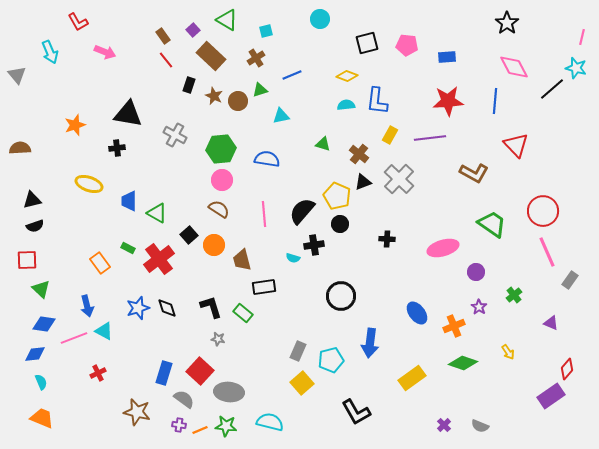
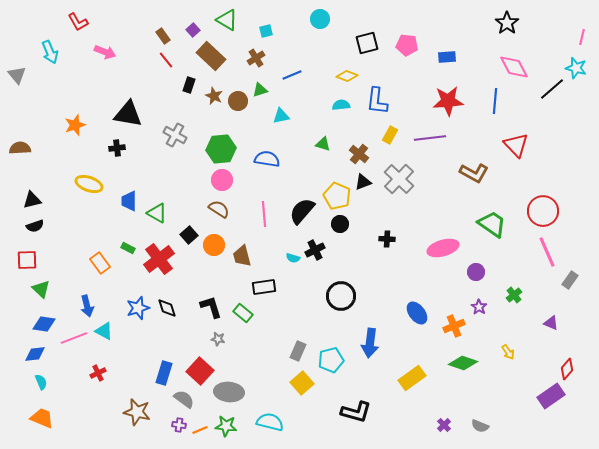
cyan semicircle at (346, 105): moved 5 px left
black cross at (314, 245): moved 1 px right, 5 px down; rotated 18 degrees counterclockwise
brown trapezoid at (242, 260): moved 4 px up
black L-shape at (356, 412): rotated 44 degrees counterclockwise
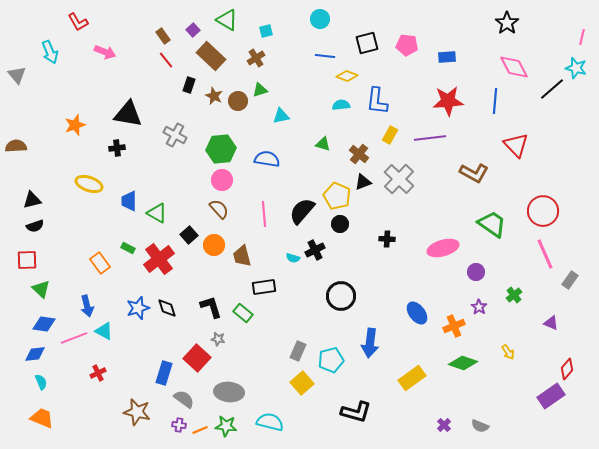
blue line at (292, 75): moved 33 px right, 19 px up; rotated 30 degrees clockwise
brown semicircle at (20, 148): moved 4 px left, 2 px up
brown semicircle at (219, 209): rotated 15 degrees clockwise
pink line at (547, 252): moved 2 px left, 2 px down
red square at (200, 371): moved 3 px left, 13 px up
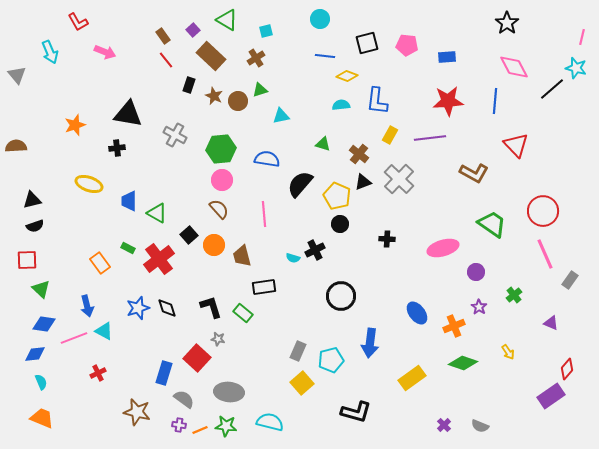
black semicircle at (302, 211): moved 2 px left, 27 px up
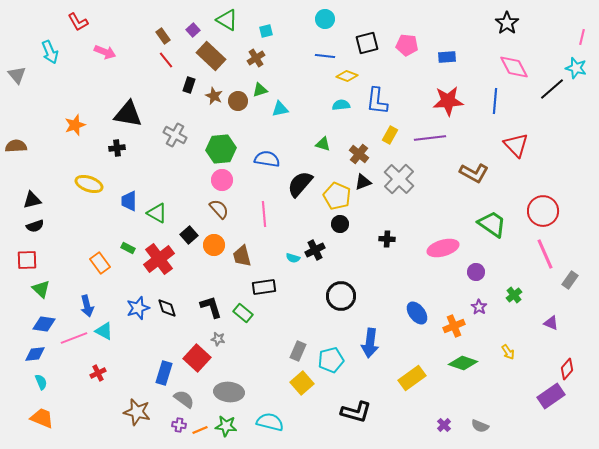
cyan circle at (320, 19): moved 5 px right
cyan triangle at (281, 116): moved 1 px left, 7 px up
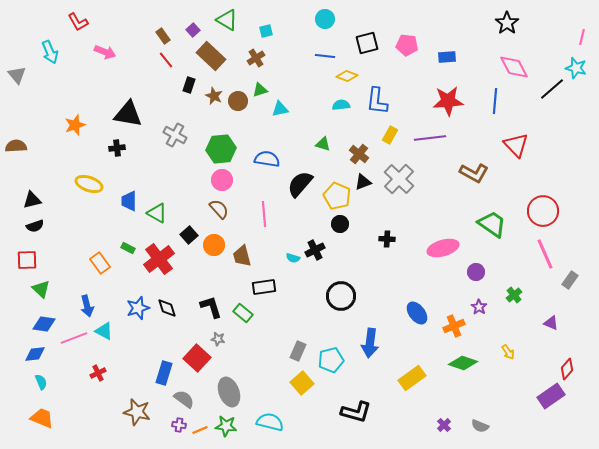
gray ellipse at (229, 392): rotated 64 degrees clockwise
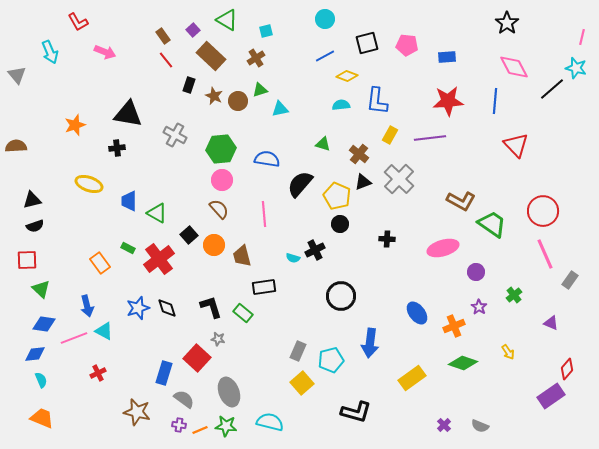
blue line at (325, 56): rotated 36 degrees counterclockwise
brown L-shape at (474, 173): moved 13 px left, 28 px down
cyan semicircle at (41, 382): moved 2 px up
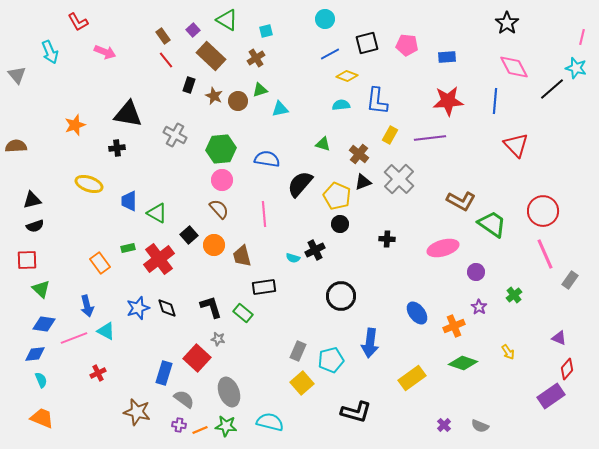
blue line at (325, 56): moved 5 px right, 2 px up
green rectangle at (128, 248): rotated 40 degrees counterclockwise
purple triangle at (551, 323): moved 8 px right, 15 px down
cyan triangle at (104, 331): moved 2 px right
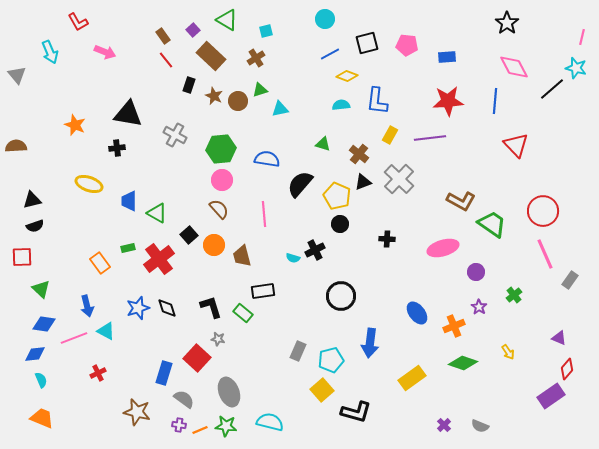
orange star at (75, 125): rotated 30 degrees counterclockwise
red square at (27, 260): moved 5 px left, 3 px up
black rectangle at (264, 287): moved 1 px left, 4 px down
yellow square at (302, 383): moved 20 px right, 7 px down
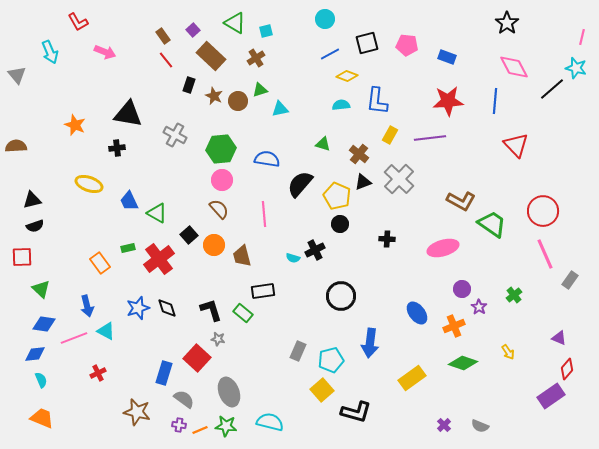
green triangle at (227, 20): moved 8 px right, 3 px down
blue rectangle at (447, 57): rotated 24 degrees clockwise
blue trapezoid at (129, 201): rotated 25 degrees counterclockwise
purple circle at (476, 272): moved 14 px left, 17 px down
black L-shape at (211, 307): moved 3 px down
